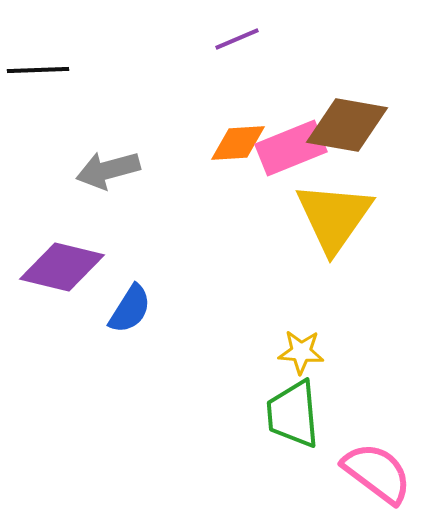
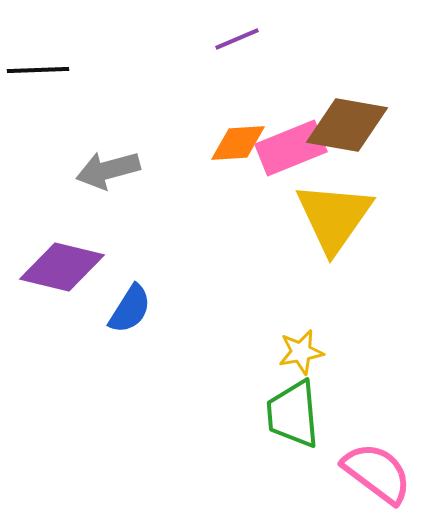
yellow star: rotated 15 degrees counterclockwise
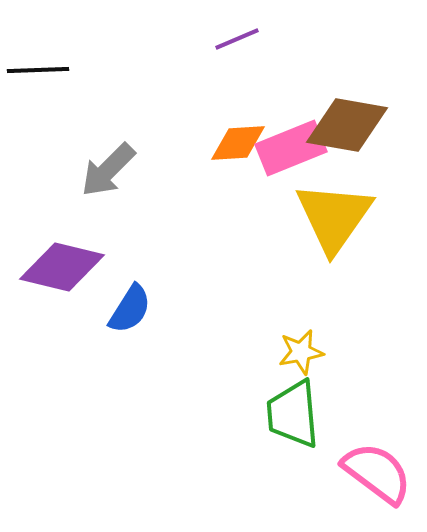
gray arrow: rotated 30 degrees counterclockwise
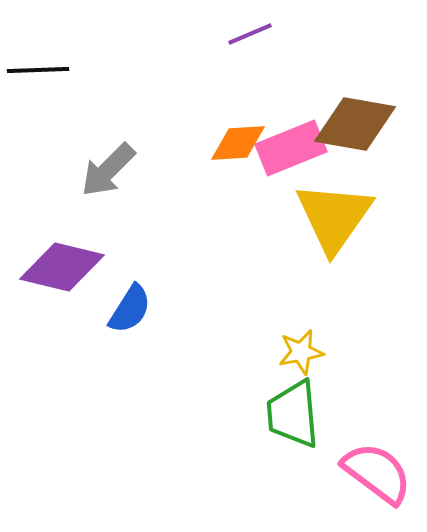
purple line: moved 13 px right, 5 px up
brown diamond: moved 8 px right, 1 px up
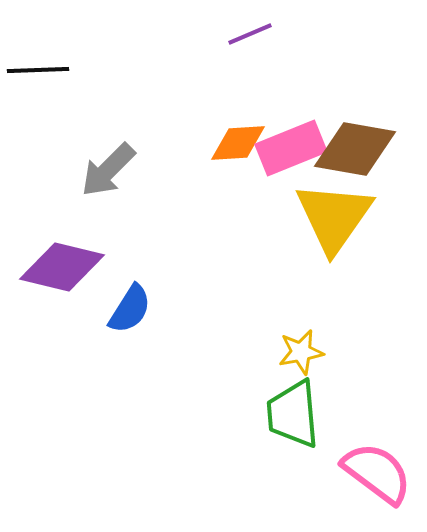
brown diamond: moved 25 px down
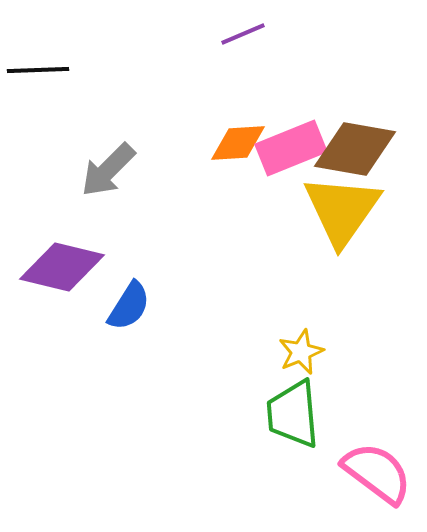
purple line: moved 7 px left
yellow triangle: moved 8 px right, 7 px up
blue semicircle: moved 1 px left, 3 px up
yellow star: rotated 12 degrees counterclockwise
